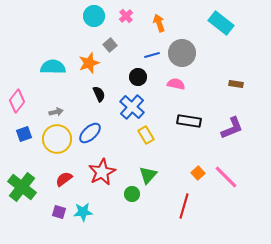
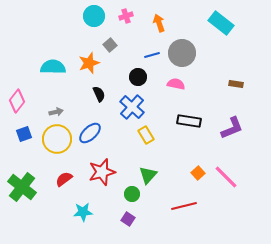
pink cross: rotated 24 degrees clockwise
red star: rotated 12 degrees clockwise
red line: rotated 60 degrees clockwise
purple square: moved 69 px right, 7 px down; rotated 16 degrees clockwise
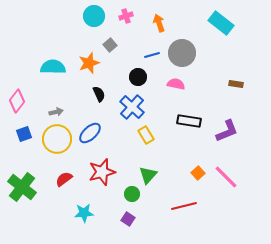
purple L-shape: moved 5 px left, 3 px down
cyan star: moved 1 px right, 1 px down
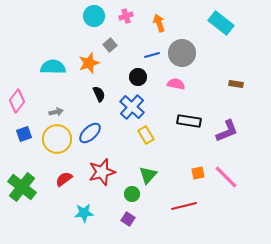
orange square: rotated 32 degrees clockwise
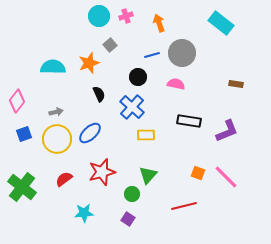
cyan circle: moved 5 px right
yellow rectangle: rotated 60 degrees counterclockwise
orange square: rotated 32 degrees clockwise
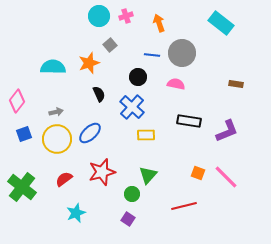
blue line: rotated 21 degrees clockwise
cyan star: moved 8 px left; rotated 18 degrees counterclockwise
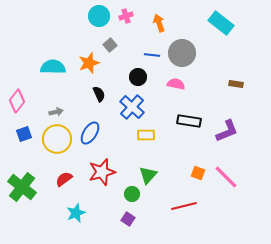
blue ellipse: rotated 15 degrees counterclockwise
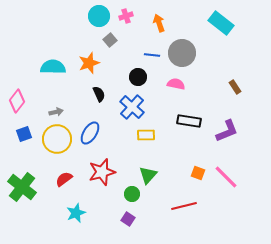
gray square: moved 5 px up
brown rectangle: moved 1 px left, 3 px down; rotated 48 degrees clockwise
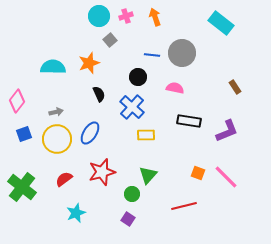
orange arrow: moved 4 px left, 6 px up
pink semicircle: moved 1 px left, 4 px down
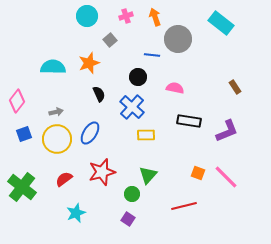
cyan circle: moved 12 px left
gray circle: moved 4 px left, 14 px up
